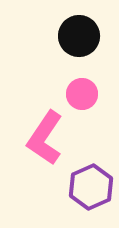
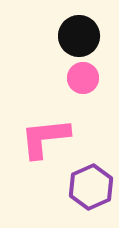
pink circle: moved 1 px right, 16 px up
pink L-shape: rotated 50 degrees clockwise
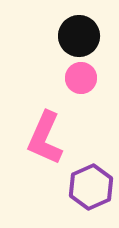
pink circle: moved 2 px left
pink L-shape: rotated 60 degrees counterclockwise
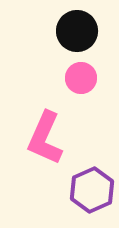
black circle: moved 2 px left, 5 px up
purple hexagon: moved 1 px right, 3 px down
